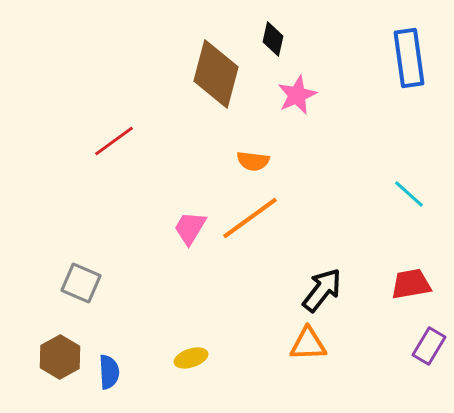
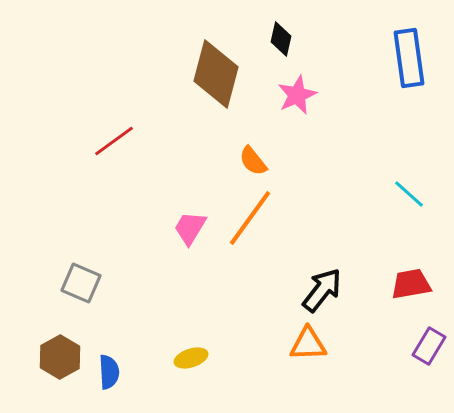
black diamond: moved 8 px right
orange semicircle: rotated 44 degrees clockwise
orange line: rotated 18 degrees counterclockwise
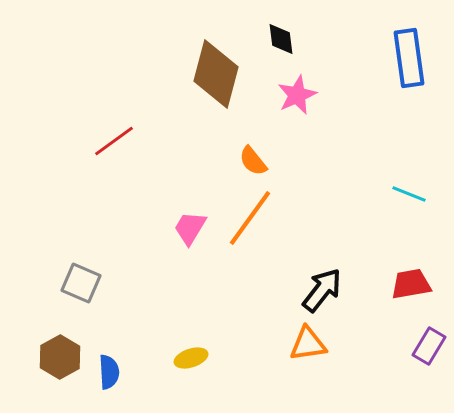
black diamond: rotated 20 degrees counterclockwise
cyan line: rotated 20 degrees counterclockwise
orange triangle: rotated 6 degrees counterclockwise
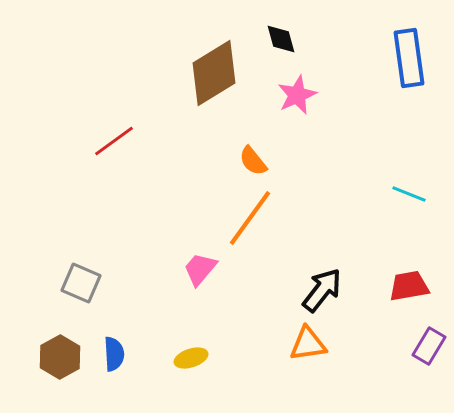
black diamond: rotated 8 degrees counterclockwise
brown diamond: moved 2 px left, 1 px up; rotated 44 degrees clockwise
pink trapezoid: moved 10 px right, 41 px down; rotated 9 degrees clockwise
red trapezoid: moved 2 px left, 2 px down
blue semicircle: moved 5 px right, 18 px up
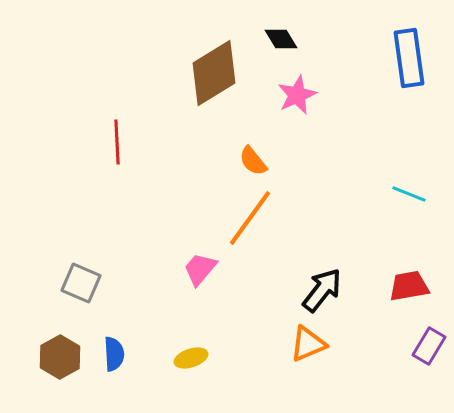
black diamond: rotated 16 degrees counterclockwise
red line: moved 3 px right, 1 px down; rotated 57 degrees counterclockwise
orange triangle: rotated 15 degrees counterclockwise
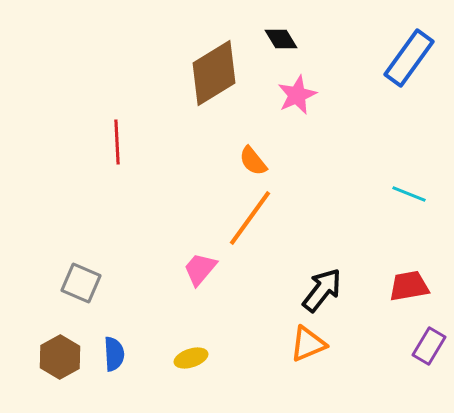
blue rectangle: rotated 44 degrees clockwise
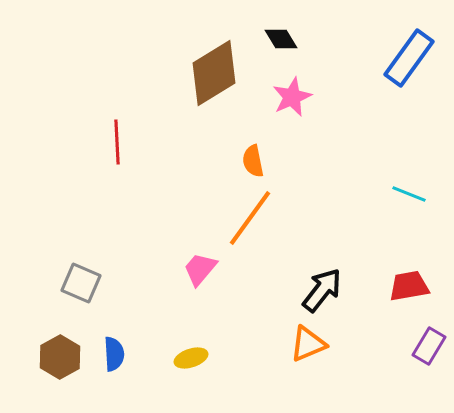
pink star: moved 5 px left, 2 px down
orange semicircle: rotated 28 degrees clockwise
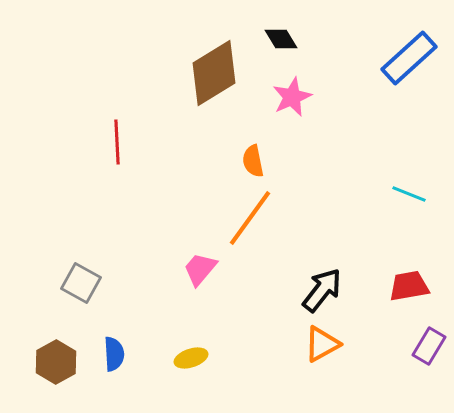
blue rectangle: rotated 12 degrees clockwise
gray square: rotated 6 degrees clockwise
orange triangle: moved 14 px right; rotated 6 degrees counterclockwise
brown hexagon: moved 4 px left, 5 px down
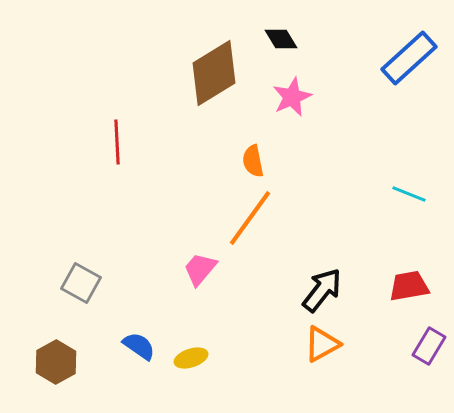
blue semicircle: moved 25 px right, 8 px up; rotated 52 degrees counterclockwise
